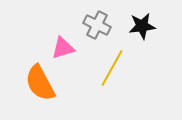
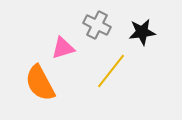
black star: moved 6 px down
yellow line: moved 1 px left, 3 px down; rotated 9 degrees clockwise
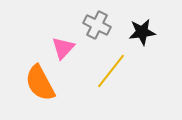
pink triangle: rotated 30 degrees counterclockwise
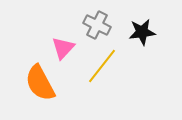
yellow line: moved 9 px left, 5 px up
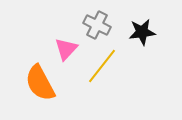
pink triangle: moved 3 px right, 1 px down
